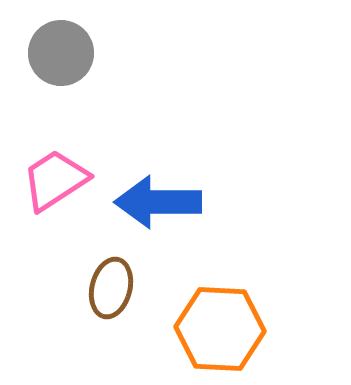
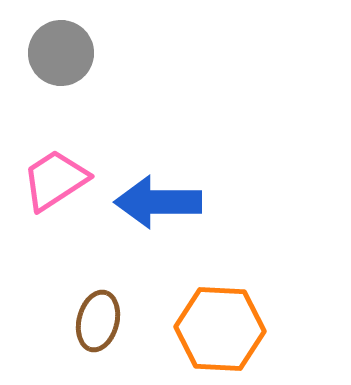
brown ellipse: moved 13 px left, 33 px down
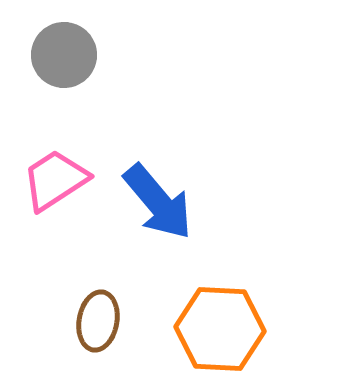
gray circle: moved 3 px right, 2 px down
blue arrow: rotated 130 degrees counterclockwise
brown ellipse: rotated 4 degrees counterclockwise
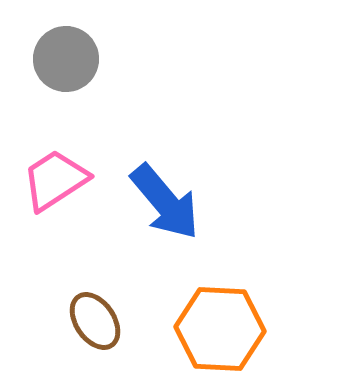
gray circle: moved 2 px right, 4 px down
blue arrow: moved 7 px right
brown ellipse: moved 3 px left; rotated 44 degrees counterclockwise
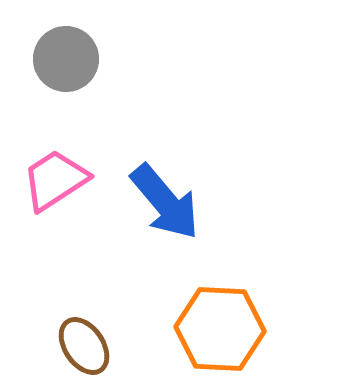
brown ellipse: moved 11 px left, 25 px down
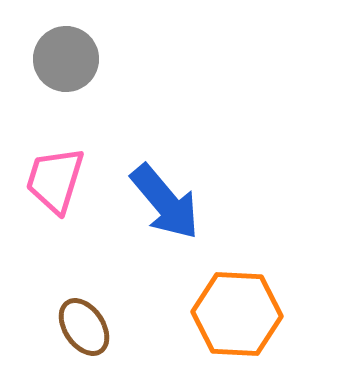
pink trapezoid: rotated 40 degrees counterclockwise
orange hexagon: moved 17 px right, 15 px up
brown ellipse: moved 19 px up
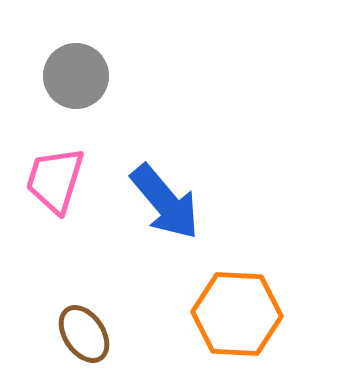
gray circle: moved 10 px right, 17 px down
brown ellipse: moved 7 px down
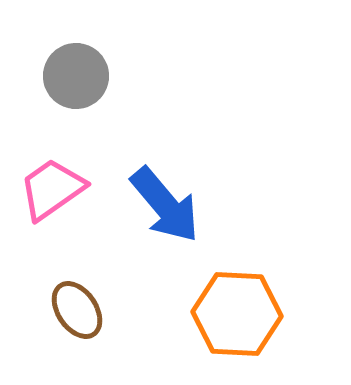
pink trapezoid: moved 3 px left, 9 px down; rotated 38 degrees clockwise
blue arrow: moved 3 px down
brown ellipse: moved 7 px left, 24 px up
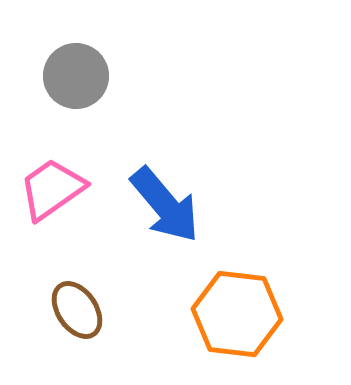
orange hexagon: rotated 4 degrees clockwise
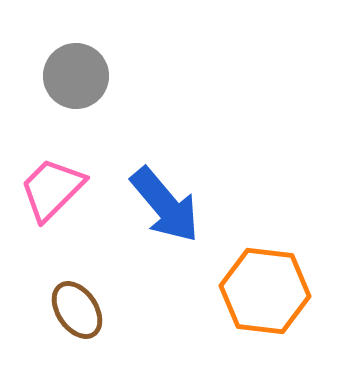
pink trapezoid: rotated 10 degrees counterclockwise
orange hexagon: moved 28 px right, 23 px up
